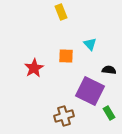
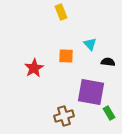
black semicircle: moved 1 px left, 8 px up
purple square: moved 1 px right, 1 px down; rotated 16 degrees counterclockwise
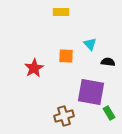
yellow rectangle: rotated 70 degrees counterclockwise
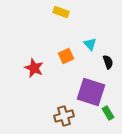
yellow rectangle: rotated 21 degrees clockwise
orange square: rotated 28 degrees counterclockwise
black semicircle: rotated 64 degrees clockwise
red star: rotated 18 degrees counterclockwise
purple square: rotated 8 degrees clockwise
green rectangle: moved 1 px left
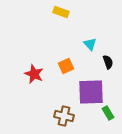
orange square: moved 10 px down
red star: moved 6 px down
purple square: rotated 20 degrees counterclockwise
brown cross: rotated 30 degrees clockwise
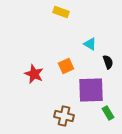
cyan triangle: rotated 16 degrees counterclockwise
purple square: moved 2 px up
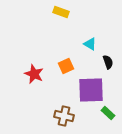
green rectangle: rotated 16 degrees counterclockwise
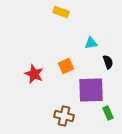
cyan triangle: moved 1 px right, 1 px up; rotated 40 degrees counterclockwise
green rectangle: rotated 24 degrees clockwise
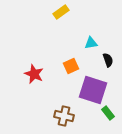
yellow rectangle: rotated 56 degrees counterclockwise
black semicircle: moved 2 px up
orange square: moved 5 px right
purple square: moved 2 px right; rotated 20 degrees clockwise
green rectangle: rotated 16 degrees counterclockwise
